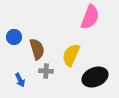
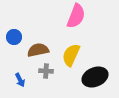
pink semicircle: moved 14 px left, 1 px up
brown semicircle: moved 1 px right, 1 px down; rotated 85 degrees counterclockwise
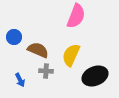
brown semicircle: rotated 35 degrees clockwise
black ellipse: moved 1 px up
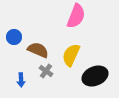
gray cross: rotated 32 degrees clockwise
blue arrow: moved 1 px right; rotated 24 degrees clockwise
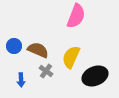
blue circle: moved 9 px down
yellow semicircle: moved 2 px down
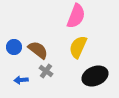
blue circle: moved 1 px down
brown semicircle: rotated 15 degrees clockwise
yellow semicircle: moved 7 px right, 10 px up
blue arrow: rotated 88 degrees clockwise
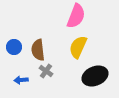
brown semicircle: rotated 135 degrees counterclockwise
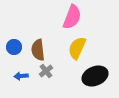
pink semicircle: moved 4 px left, 1 px down
yellow semicircle: moved 1 px left, 1 px down
gray cross: rotated 16 degrees clockwise
blue arrow: moved 4 px up
